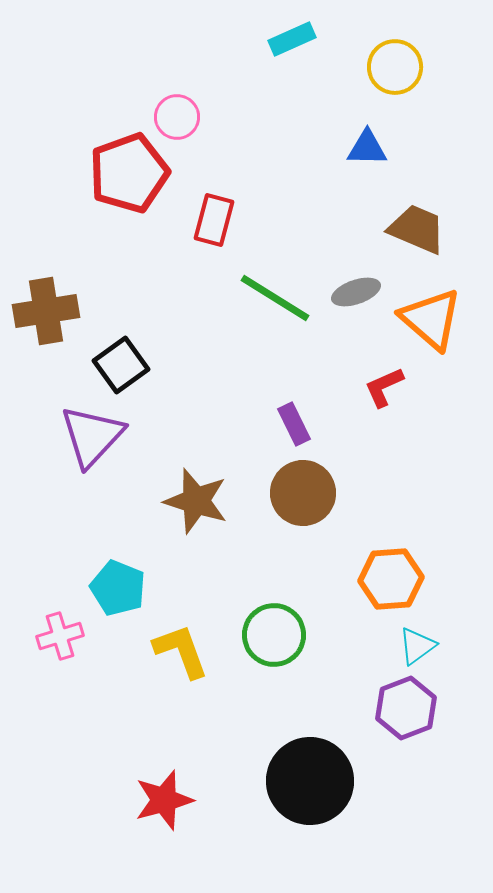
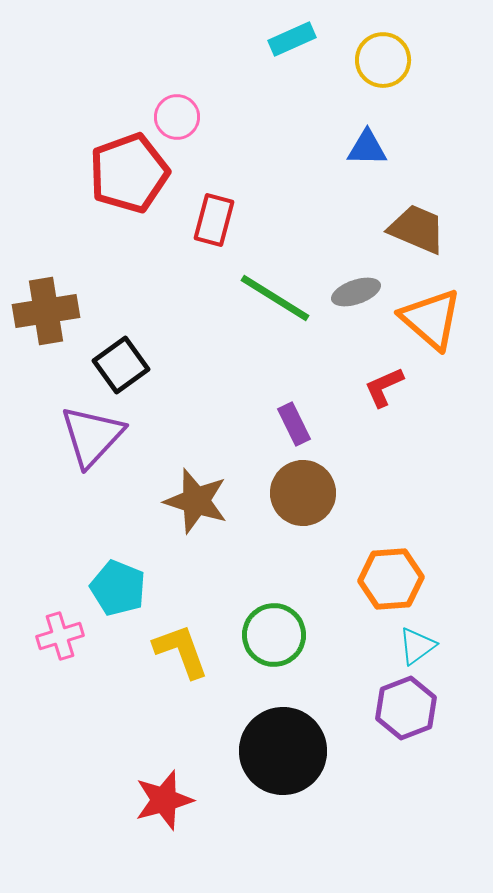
yellow circle: moved 12 px left, 7 px up
black circle: moved 27 px left, 30 px up
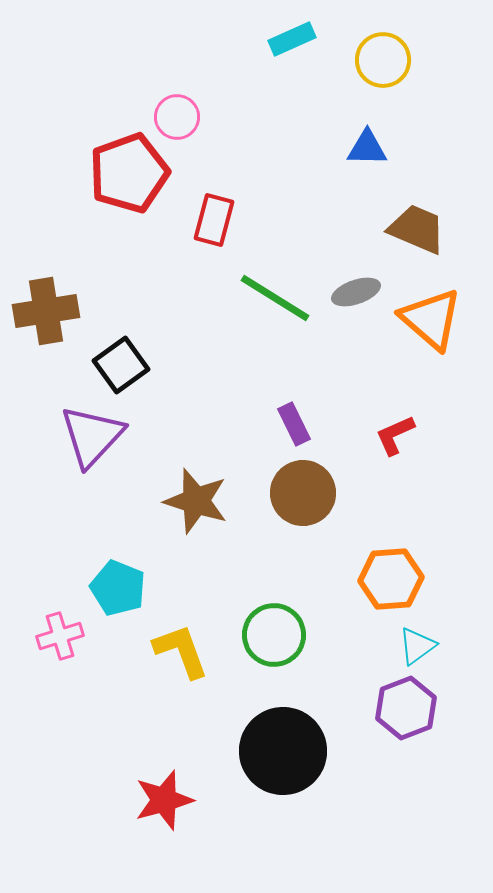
red L-shape: moved 11 px right, 48 px down
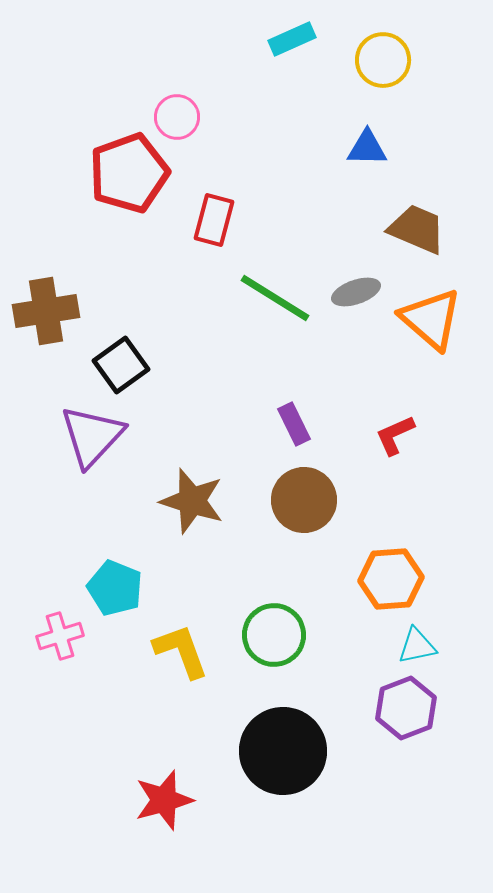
brown circle: moved 1 px right, 7 px down
brown star: moved 4 px left
cyan pentagon: moved 3 px left
cyan triangle: rotated 24 degrees clockwise
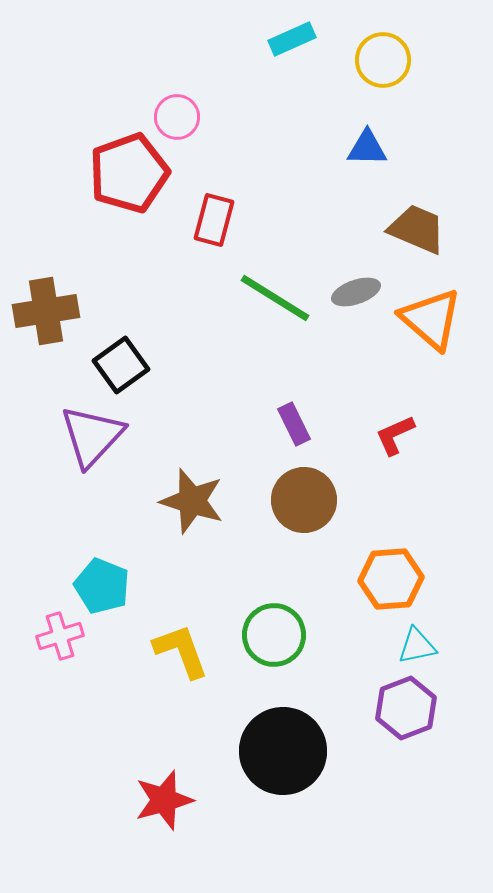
cyan pentagon: moved 13 px left, 2 px up
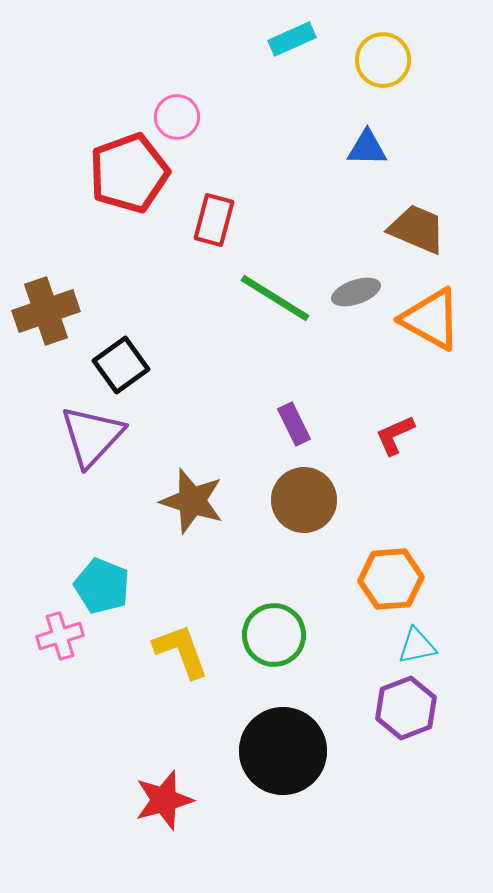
brown cross: rotated 10 degrees counterclockwise
orange triangle: rotated 12 degrees counterclockwise
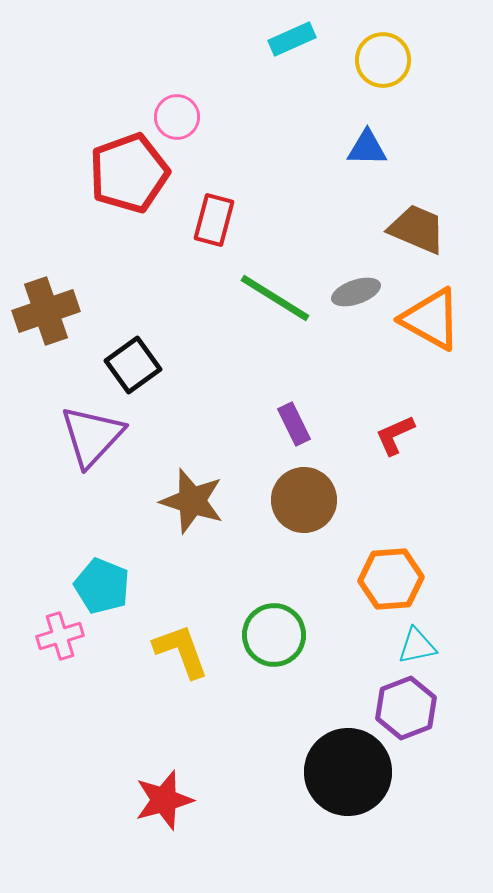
black square: moved 12 px right
black circle: moved 65 px right, 21 px down
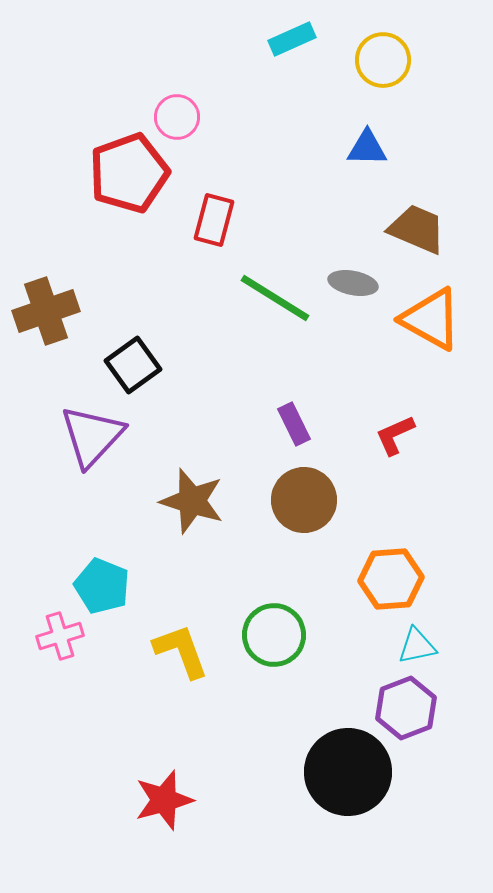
gray ellipse: moved 3 px left, 9 px up; rotated 30 degrees clockwise
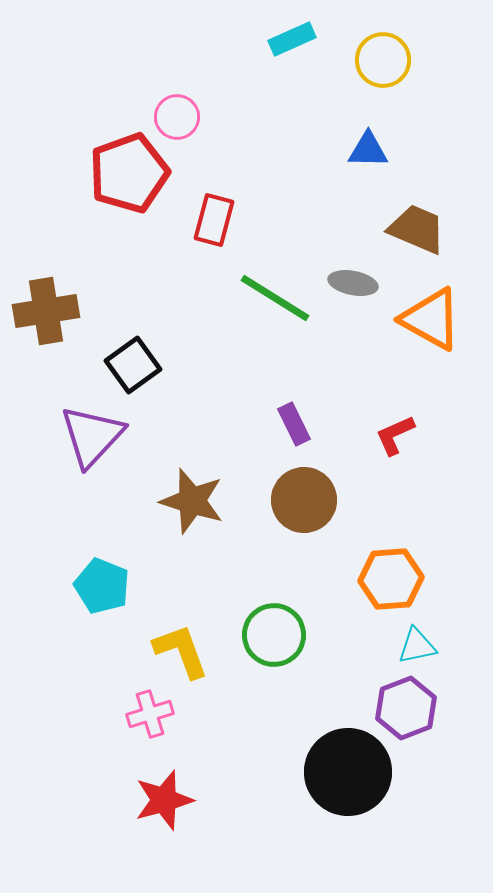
blue triangle: moved 1 px right, 2 px down
brown cross: rotated 10 degrees clockwise
pink cross: moved 90 px right, 78 px down
